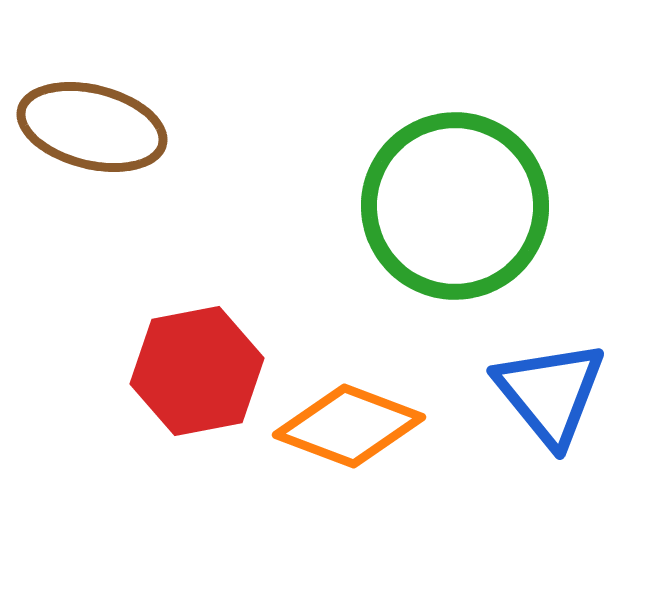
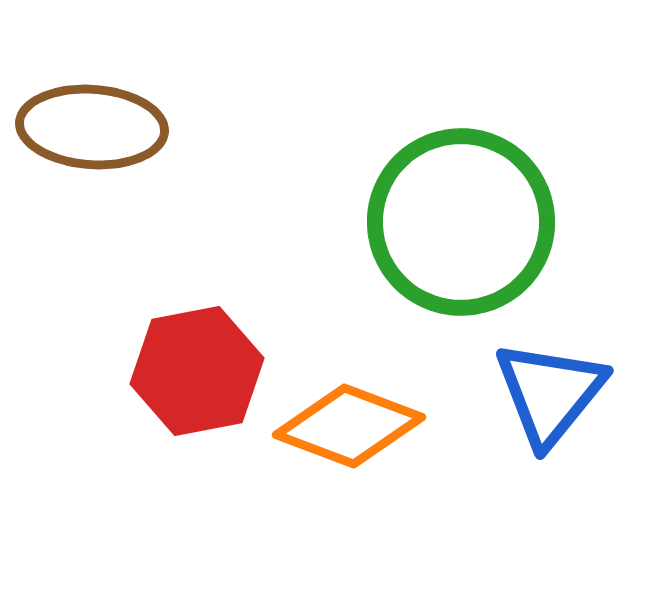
brown ellipse: rotated 10 degrees counterclockwise
green circle: moved 6 px right, 16 px down
blue triangle: rotated 18 degrees clockwise
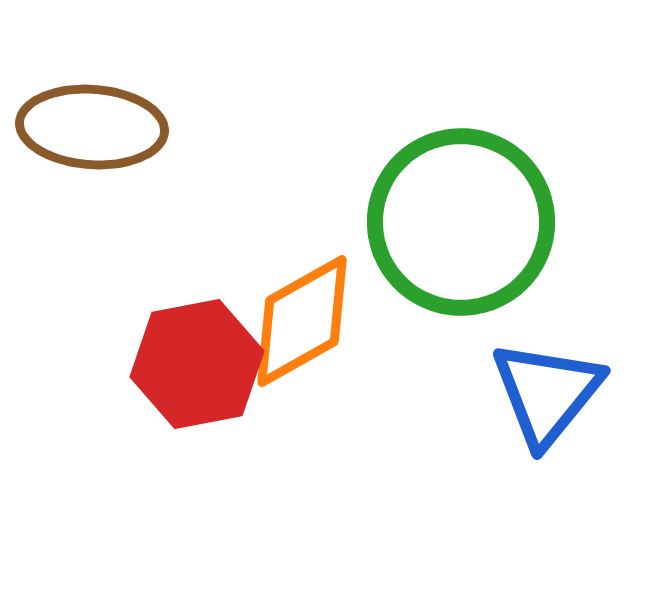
red hexagon: moved 7 px up
blue triangle: moved 3 px left
orange diamond: moved 47 px left, 105 px up; rotated 50 degrees counterclockwise
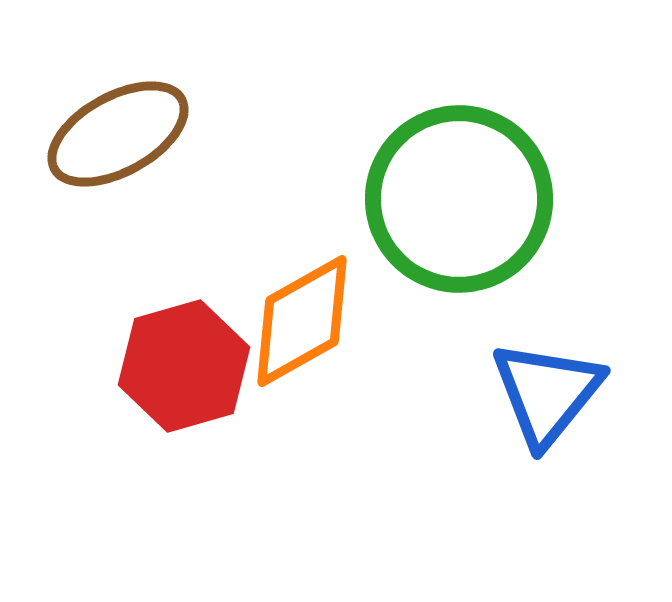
brown ellipse: moved 26 px right, 7 px down; rotated 33 degrees counterclockwise
green circle: moved 2 px left, 23 px up
red hexagon: moved 13 px left, 2 px down; rotated 5 degrees counterclockwise
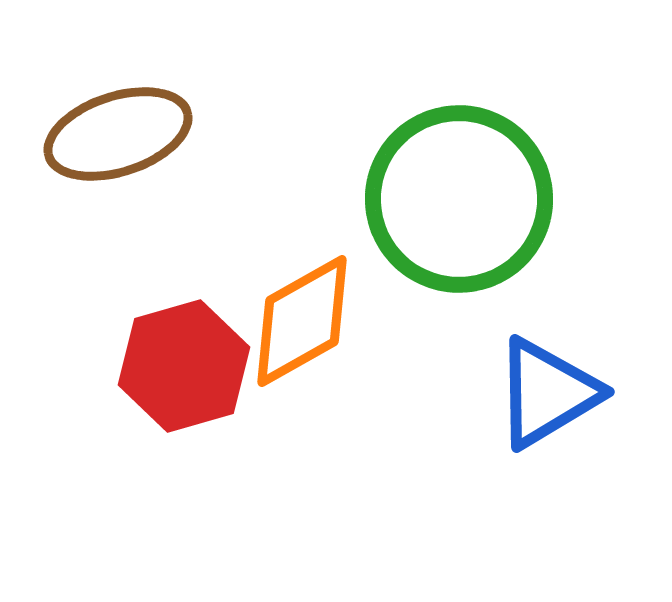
brown ellipse: rotated 11 degrees clockwise
blue triangle: rotated 20 degrees clockwise
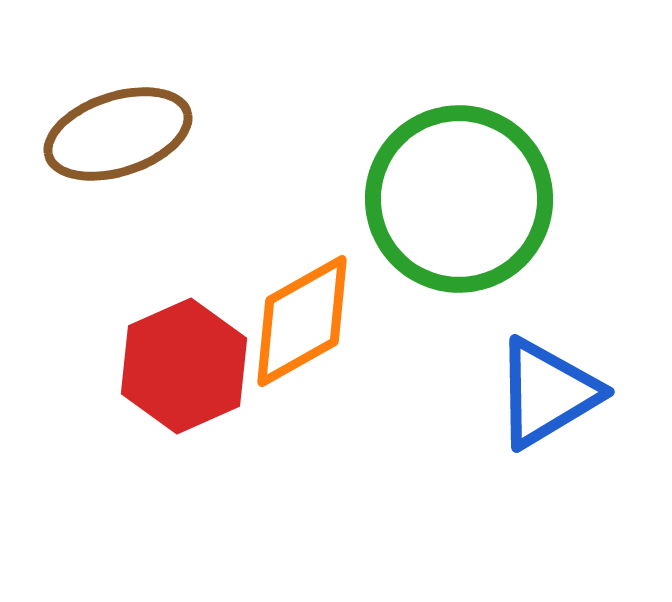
red hexagon: rotated 8 degrees counterclockwise
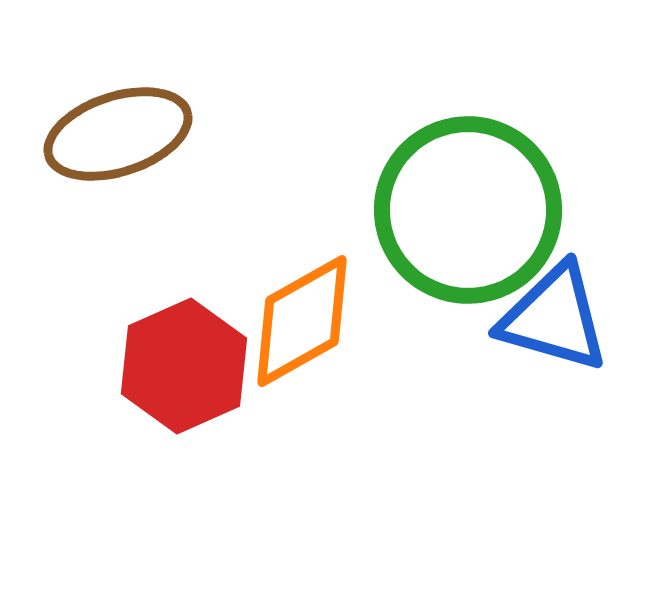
green circle: moved 9 px right, 11 px down
blue triangle: moved 7 px right, 75 px up; rotated 47 degrees clockwise
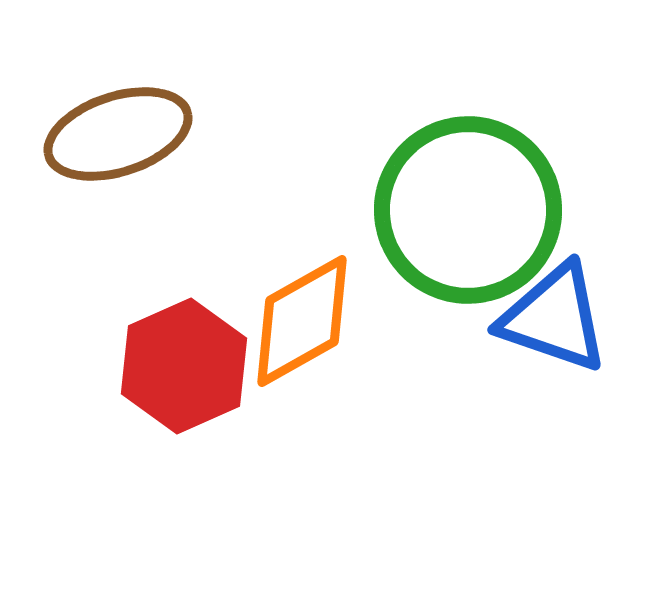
blue triangle: rotated 3 degrees clockwise
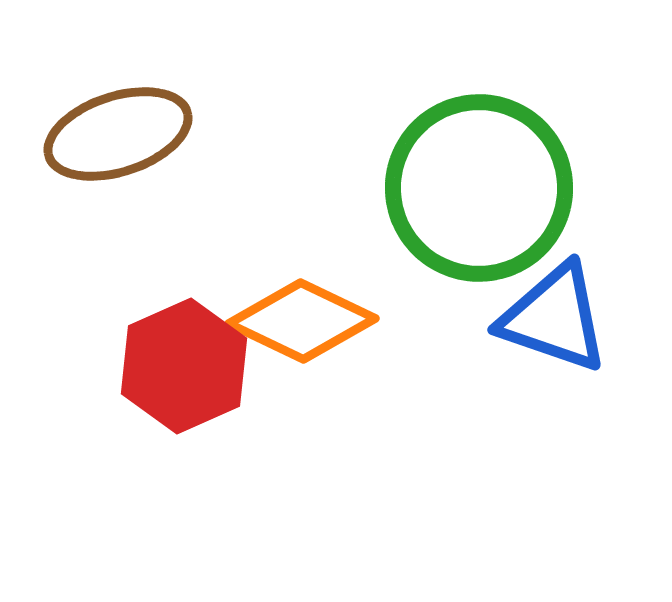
green circle: moved 11 px right, 22 px up
orange diamond: rotated 55 degrees clockwise
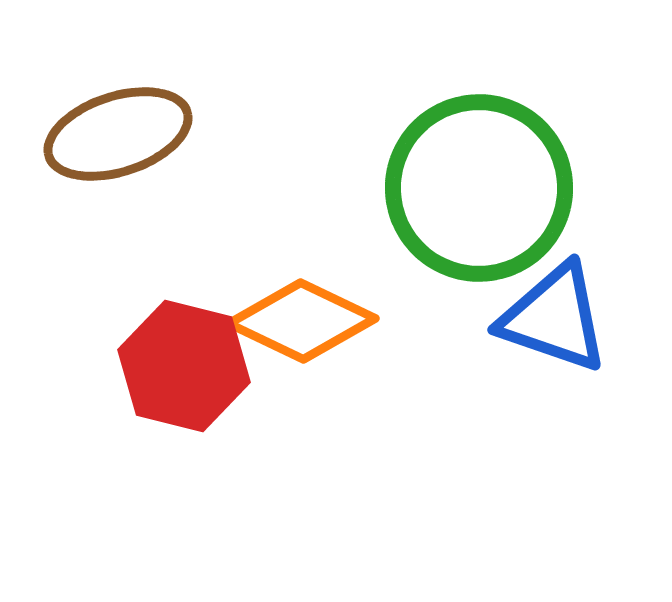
red hexagon: rotated 22 degrees counterclockwise
